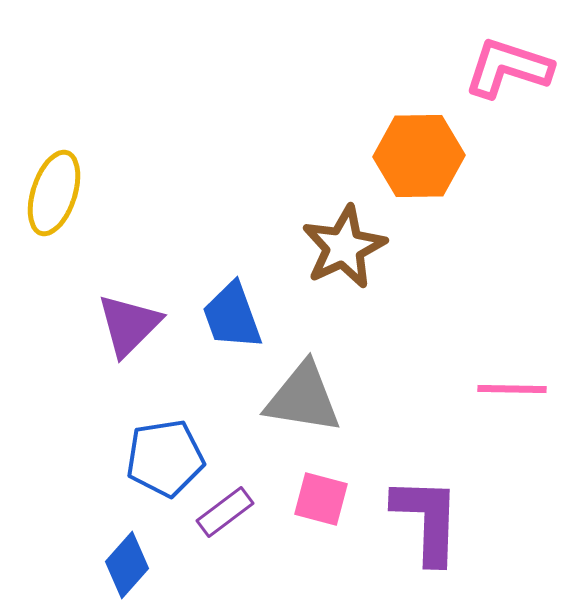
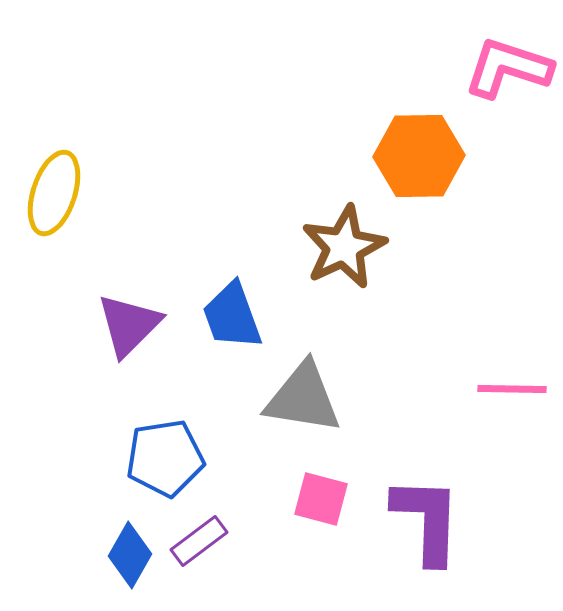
purple rectangle: moved 26 px left, 29 px down
blue diamond: moved 3 px right, 10 px up; rotated 12 degrees counterclockwise
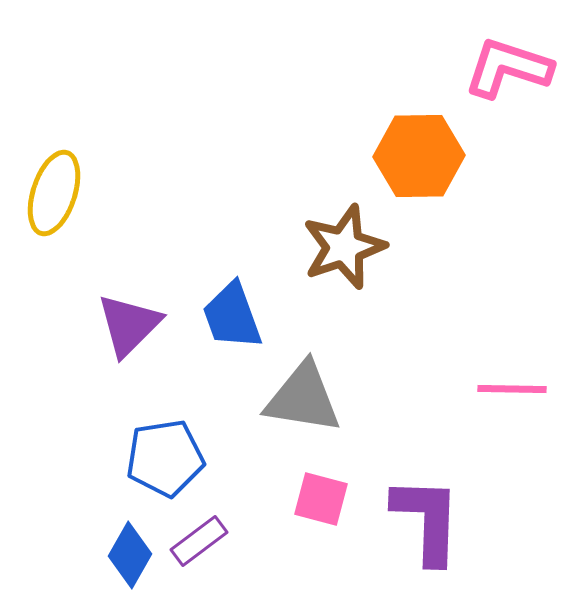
brown star: rotated 6 degrees clockwise
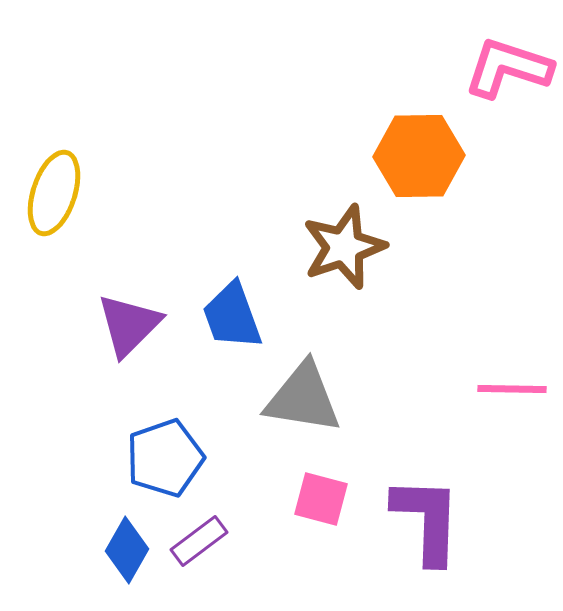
blue pentagon: rotated 10 degrees counterclockwise
blue diamond: moved 3 px left, 5 px up
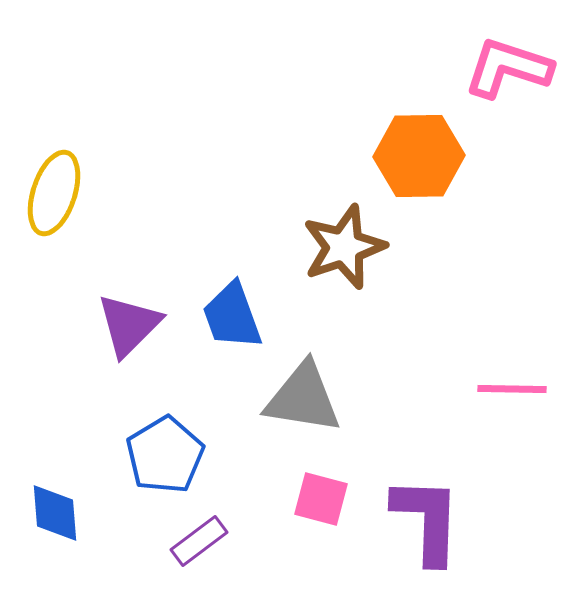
blue pentagon: moved 3 px up; rotated 12 degrees counterclockwise
blue diamond: moved 72 px left, 37 px up; rotated 34 degrees counterclockwise
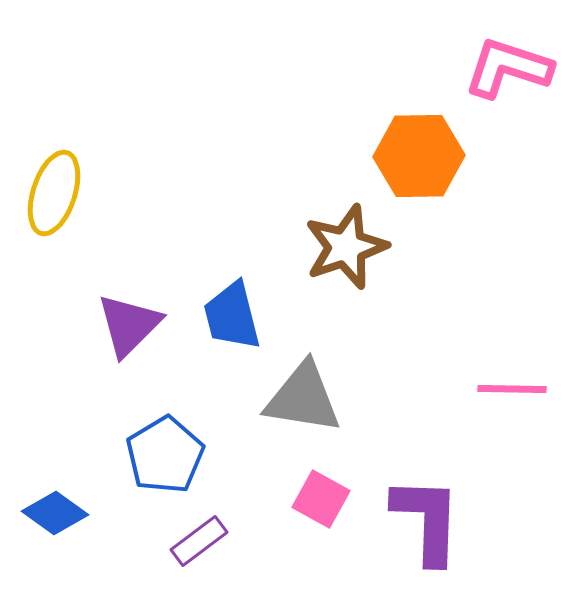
brown star: moved 2 px right
blue trapezoid: rotated 6 degrees clockwise
pink square: rotated 14 degrees clockwise
blue diamond: rotated 50 degrees counterclockwise
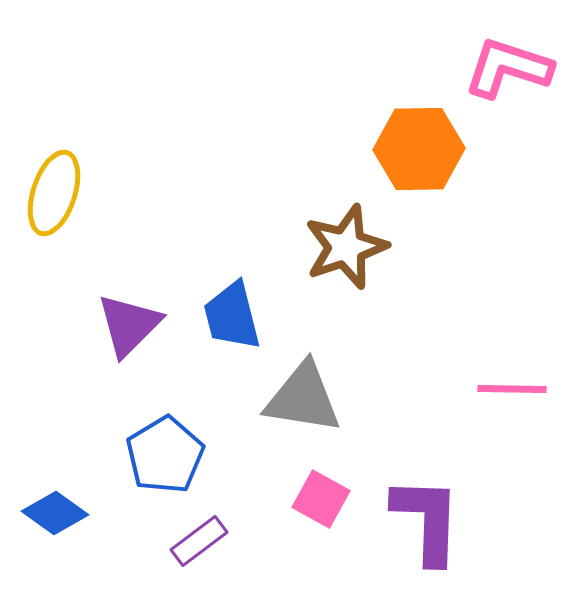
orange hexagon: moved 7 px up
